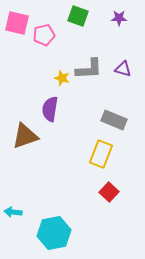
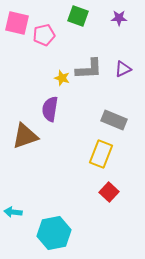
purple triangle: rotated 42 degrees counterclockwise
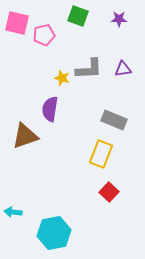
purple star: moved 1 px down
purple triangle: rotated 18 degrees clockwise
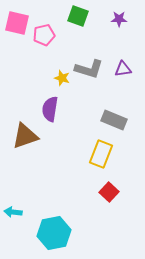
gray L-shape: rotated 20 degrees clockwise
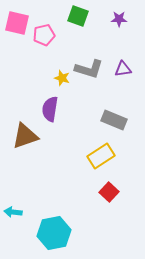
yellow rectangle: moved 2 px down; rotated 36 degrees clockwise
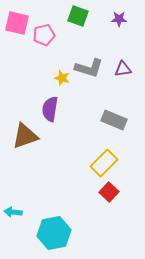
gray L-shape: moved 1 px up
yellow rectangle: moved 3 px right, 7 px down; rotated 12 degrees counterclockwise
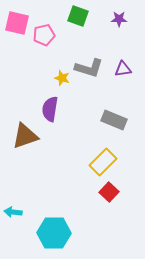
yellow rectangle: moved 1 px left, 1 px up
cyan hexagon: rotated 12 degrees clockwise
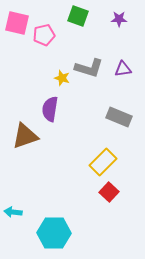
gray rectangle: moved 5 px right, 3 px up
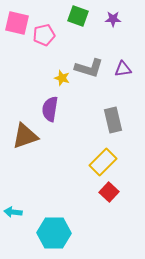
purple star: moved 6 px left
gray rectangle: moved 6 px left, 3 px down; rotated 55 degrees clockwise
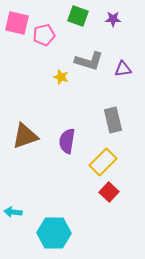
gray L-shape: moved 7 px up
yellow star: moved 1 px left, 1 px up
purple semicircle: moved 17 px right, 32 px down
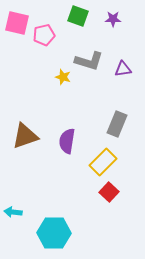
yellow star: moved 2 px right
gray rectangle: moved 4 px right, 4 px down; rotated 35 degrees clockwise
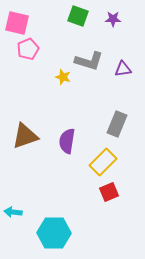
pink pentagon: moved 16 px left, 14 px down; rotated 10 degrees counterclockwise
red square: rotated 24 degrees clockwise
